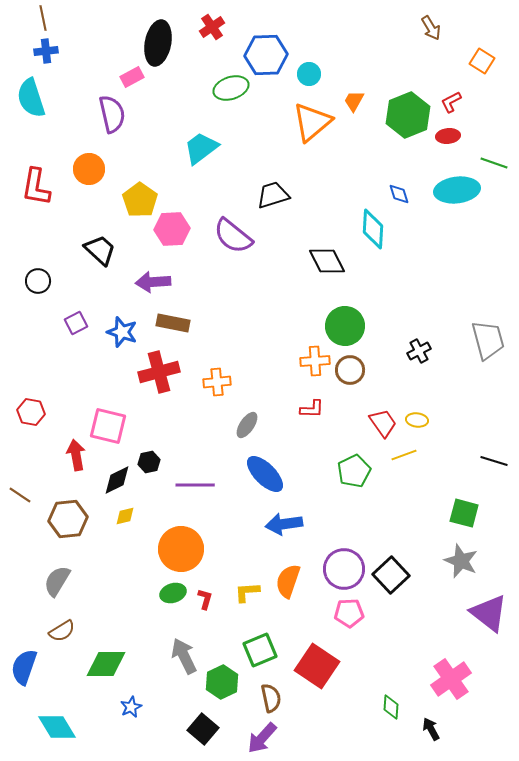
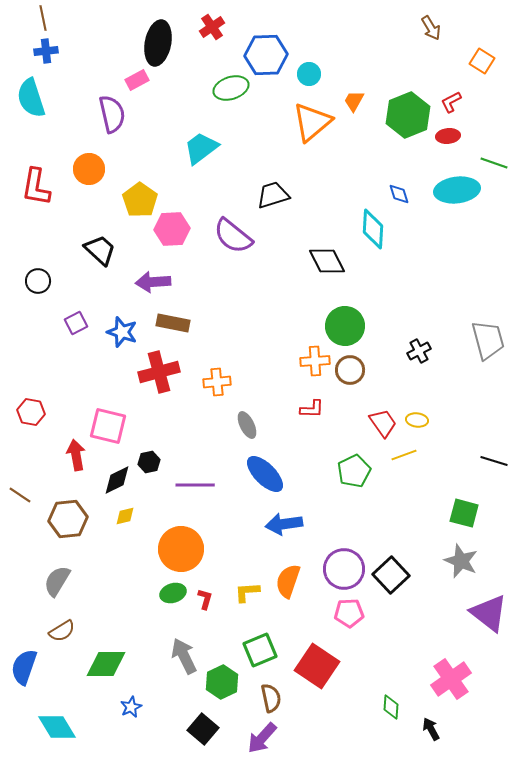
pink rectangle at (132, 77): moved 5 px right, 3 px down
gray ellipse at (247, 425): rotated 60 degrees counterclockwise
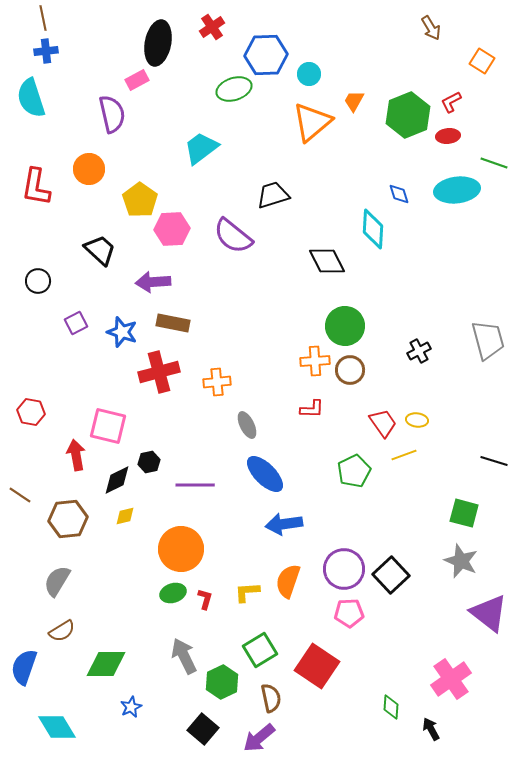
green ellipse at (231, 88): moved 3 px right, 1 px down
green square at (260, 650): rotated 8 degrees counterclockwise
purple arrow at (262, 738): moved 3 px left; rotated 8 degrees clockwise
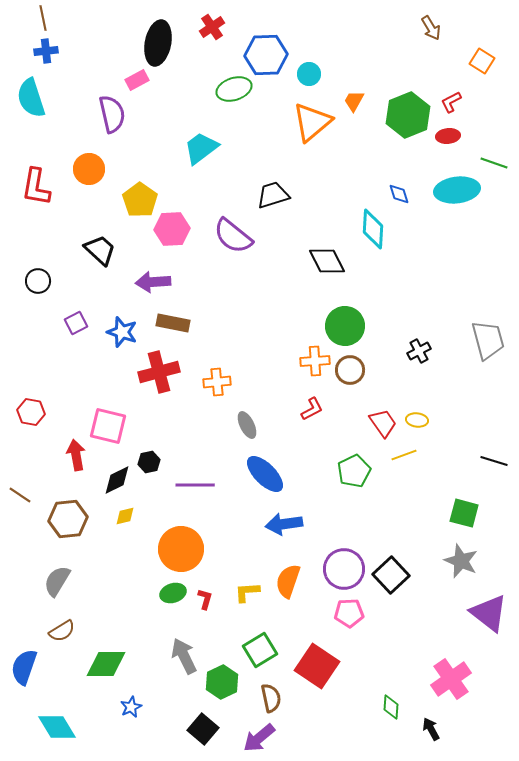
red L-shape at (312, 409): rotated 30 degrees counterclockwise
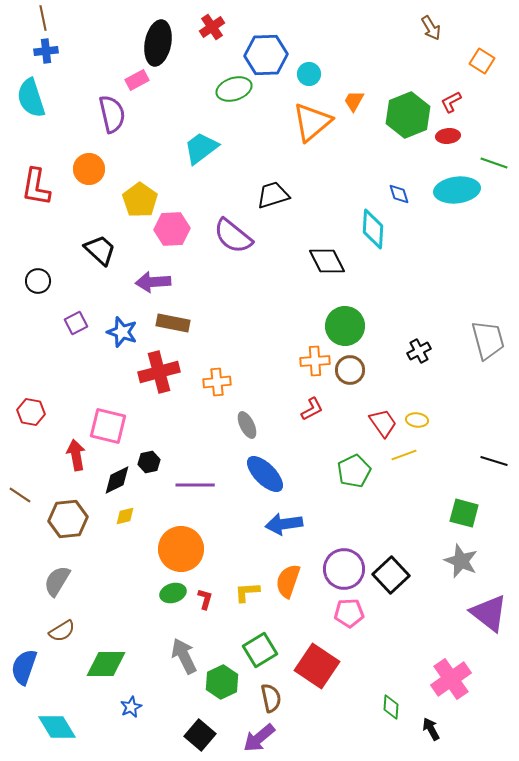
black square at (203, 729): moved 3 px left, 6 px down
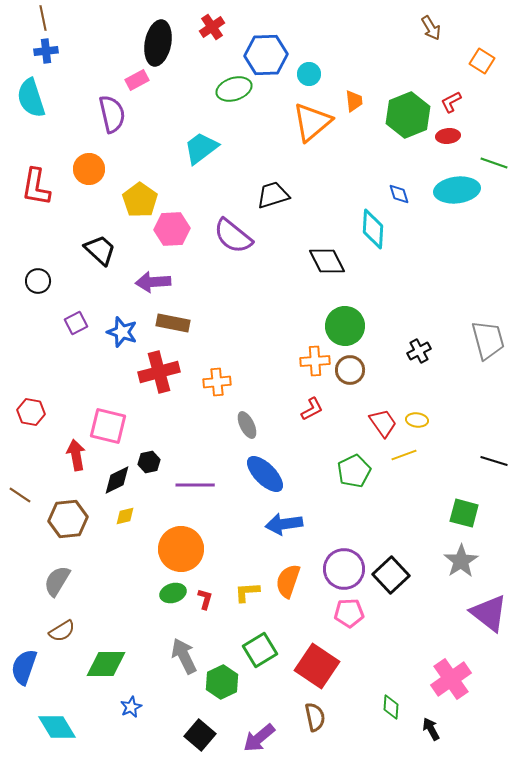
orange trapezoid at (354, 101): rotated 145 degrees clockwise
gray star at (461, 561): rotated 16 degrees clockwise
brown semicircle at (271, 698): moved 44 px right, 19 px down
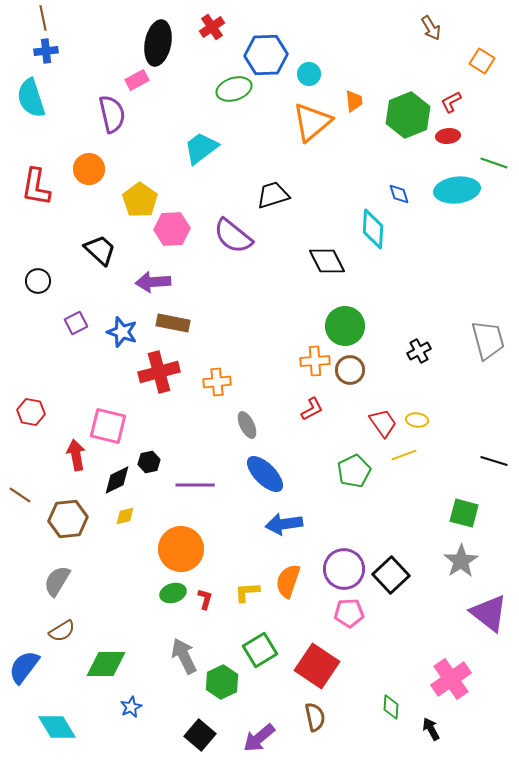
blue semicircle at (24, 667): rotated 18 degrees clockwise
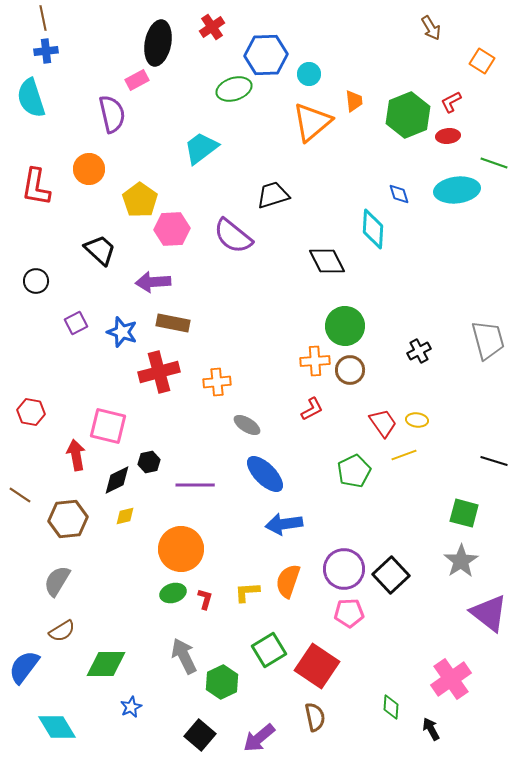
black circle at (38, 281): moved 2 px left
gray ellipse at (247, 425): rotated 32 degrees counterclockwise
green square at (260, 650): moved 9 px right
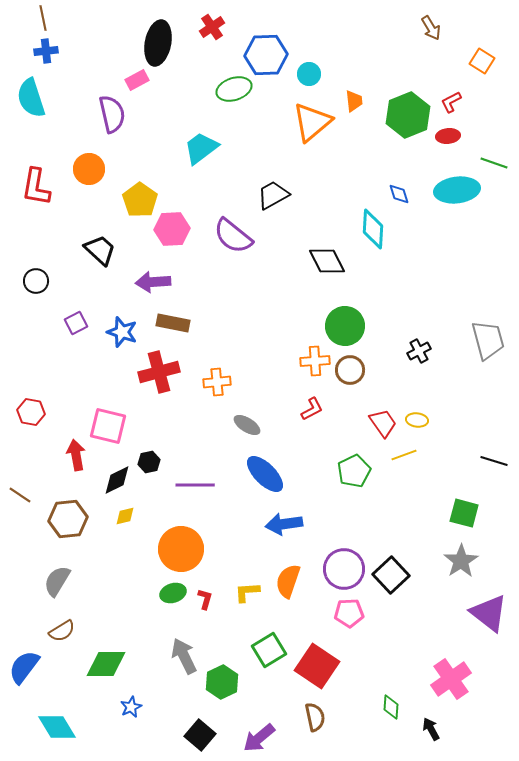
black trapezoid at (273, 195): rotated 12 degrees counterclockwise
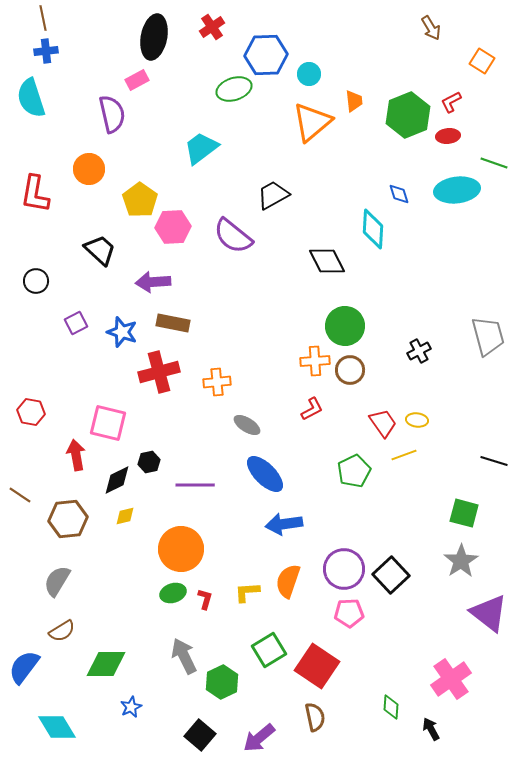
black ellipse at (158, 43): moved 4 px left, 6 px up
red L-shape at (36, 187): moved 1 px left, 7 px down
pink hexagon at (172, 229): moved 1 px right, 2 px up
gray trapezoid at (488, 340): moved 4 px up
pink square at (108, 426): moved 3 px up
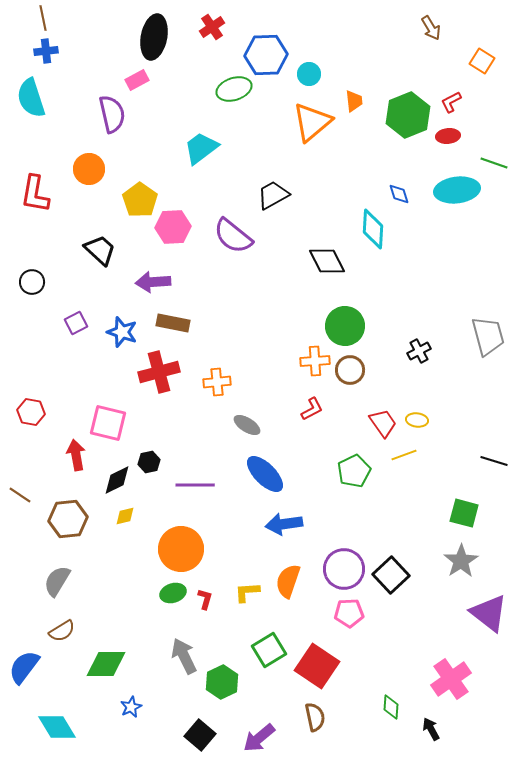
black circle at (36, 281): moved 4 px left, 1 px down
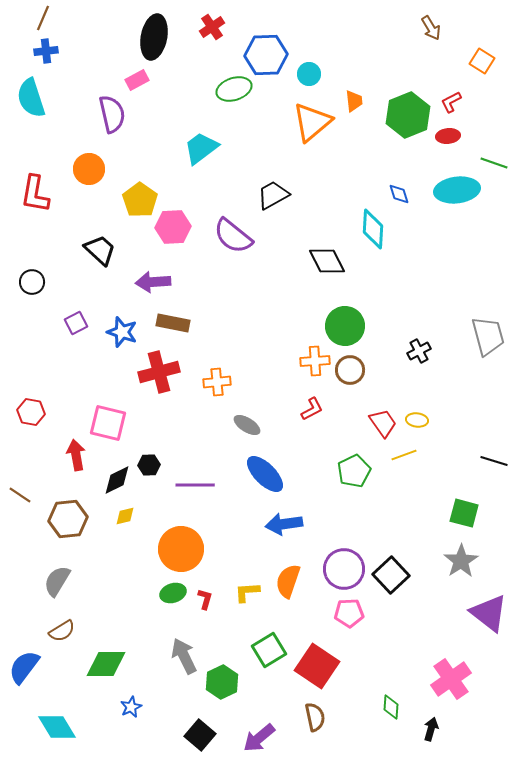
brown line at (43, 18): rotated 35 degrees clockwise
black hexagon at (149, 462): moved 3 px down; rotated 10 degrees clockwise
black arrow at (431, 729): rotated 45 degrees clockwise
